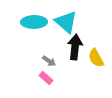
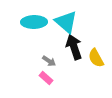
black arrow: moved 1 px left; rotated 25 degrees counterclockwise
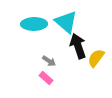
cyan ellipse: moved 2 px down
black arrow: moved 4 px right, 1 px up
yellow semicircle: rotated 66 degrees clockwise
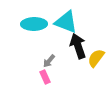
cyan triangle: rotated 20 degrees counterclockwise
gray arrow: rotated 96 degrees clockwise
pink rectangle: moved 1 px left, 1 px up; rotated 24 degrees clockwise
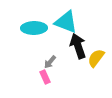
cyan ellipse: moved 4 px down
gray arrow: moved 1 px right, 1 px down
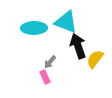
yellow semicircle: moved 1 px left, 1 px down
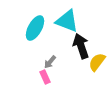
cyan triangle: moved 1 px right, 1 px up
cyan ellipse: moved 1 px right; rotated 60 degrees counterclockwise
black arrow: moved 3 px right
yellow semicircle: moved 2 px right, 3 px down
